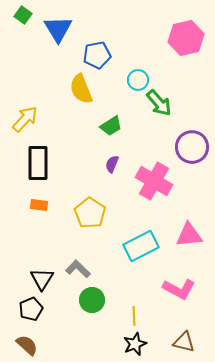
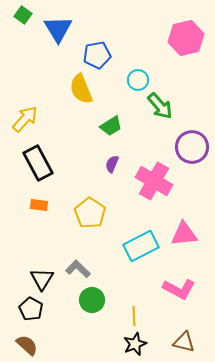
green arrow: moved 1 px right, 3 px down
black rectangle: rotated 28 degrees counterclockwise
pink triangle: moved 5 px left, 1 px up
black pentagon: rotated 20 degrees counterclockwise
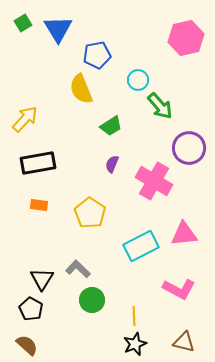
green square: moved 8 px down; rotated 24 degrees clockwise
purple circle: moved 3 px left, 1 px down
black rectangle: rotated 72 degrees counterclockwise
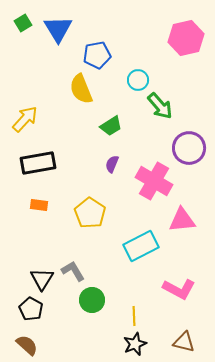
pink triangle: moved 2 px left, 14 px up
gray L-shape: moved 5 px left, 2 px down; rotated 15 degrees clockwise
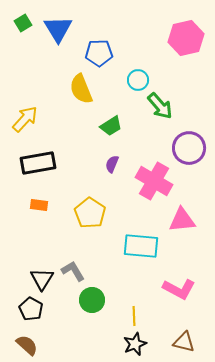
blue pentagon: moved 2 px right, 2 px up; rotated 8 degrees clockwise
cyan rectangle: rotated 32 degrees clockwise
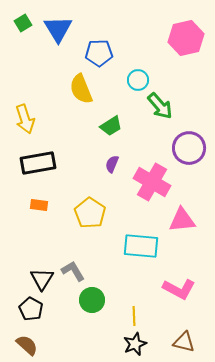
yellow arrow: rotated 120 degrees clockwise
pink cross: moved 2 px left, 1 px down
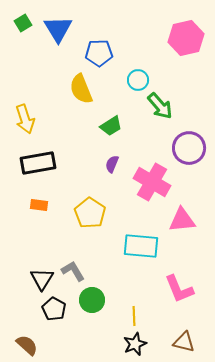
pink L-shape: rotated 40 degrees clockwise
black pentagon: moved 23 px right
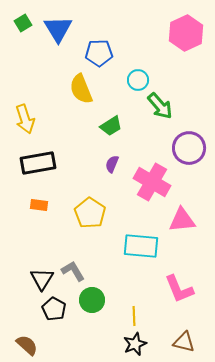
pink hexagon: moved 5 px up; rotated 12 degrees counterclockwise
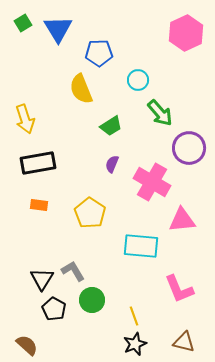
green arrow: moved 7 px down
yellow line: rotated 18 degrees counterclockwise
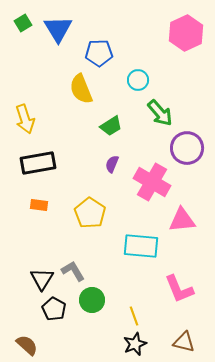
purple circle: moved 2 px left
